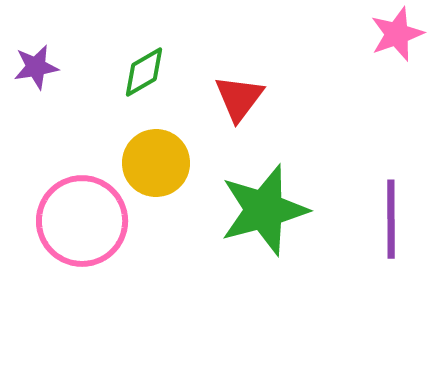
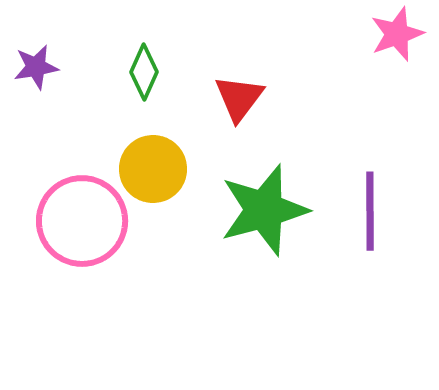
green diamond: rotated 36 degrees counterclockwise
yellow circle: moved 3 px left, 6 px down
purple line: moved 21 px left, 8 px up
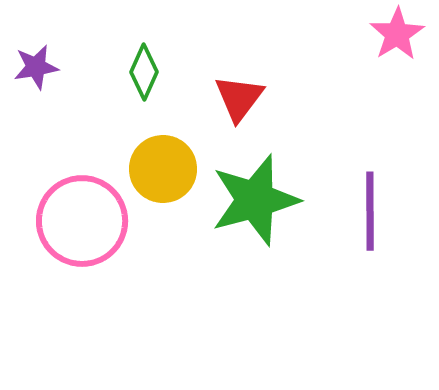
pink star: rotated 12 degrees counterclockwise
yellow circle: moved 10 px right
green star: moved 9 px left, 10 px up
